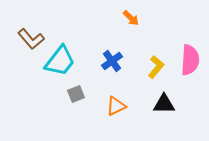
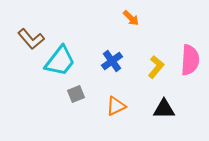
black triangle: moved 5 px down
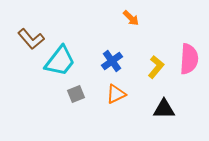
pink semicircle: moved 1 px left, 1 px up
orange triangle: moved 12 px up
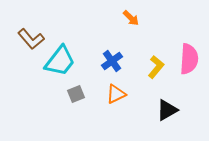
black triangle: moved 3 px right, 1 px down; rotated 30 degrees counterclockwise
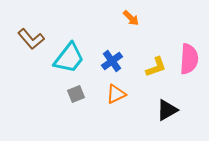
cyan trapezoid: moved 9 px right, 3 px up
yellow L-shape: rotated 30 degrees clockwise
